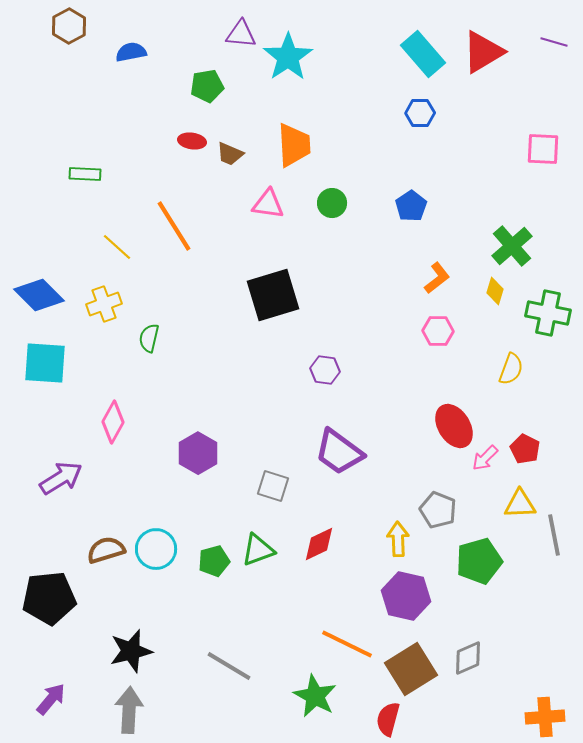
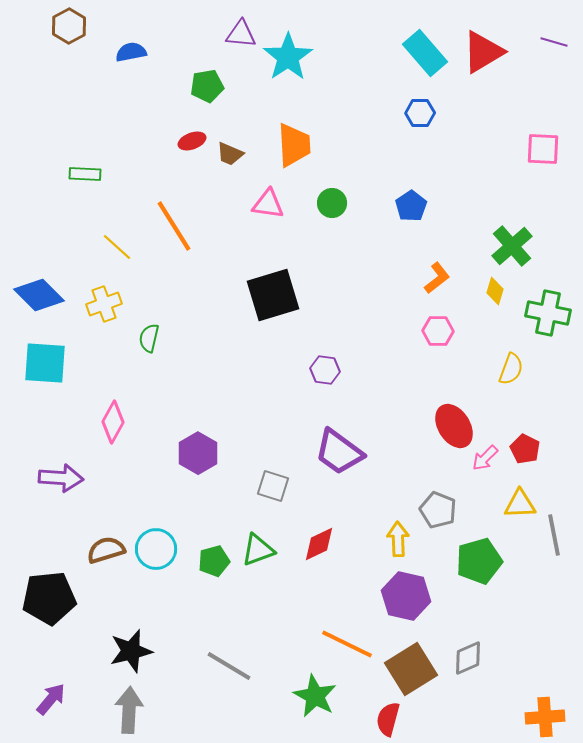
cyan rectangle at (423, 54): moved 2 px right, 1 px up
red ellipse at (192, 141): rotated 28 degrees counterclockwise
purple arrow at (61, 478): rotated 36 degrees clockwise
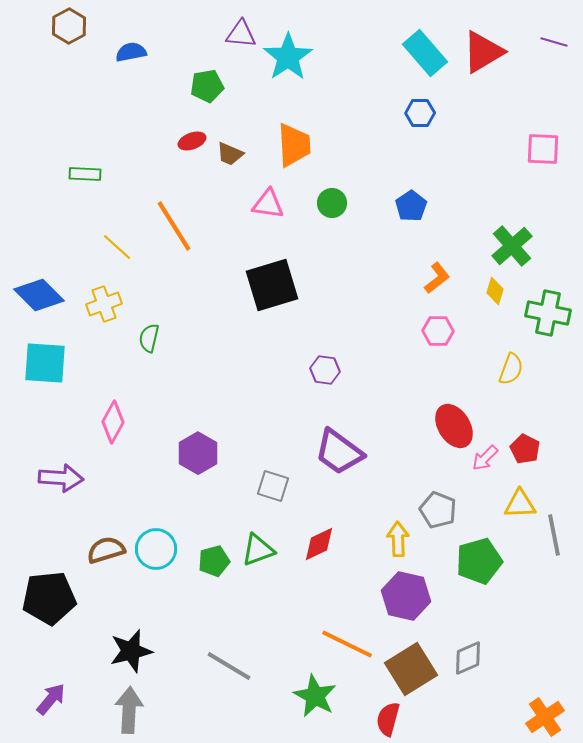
black square at (273, 295): moved 1 px left, 10 px up
orange cross at (545, 717): rotated 30 degrees counterclockwise
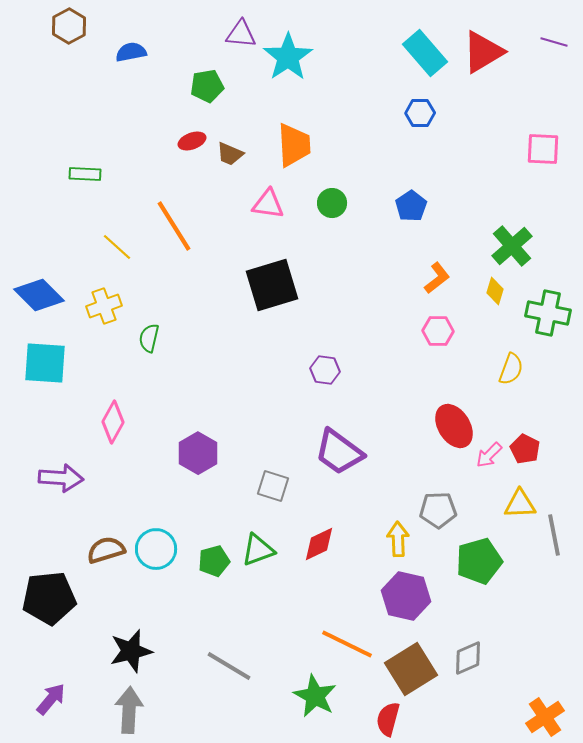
yellow cross at (104, 304): moved 2 px down
pink arrow at (485, 458): moved 4 px right, 3 px up
gray pentagon at (438, 510): rotated 24 degrees counterclockwise
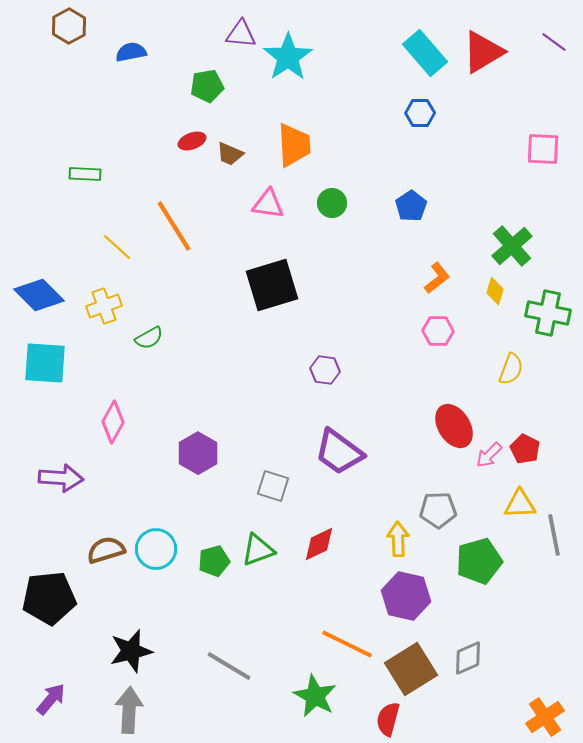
purple line at (554, 42): rotated 20 degrees clockwise
green semicircle at (149, 338): rotated 132 degrees counterclockwise
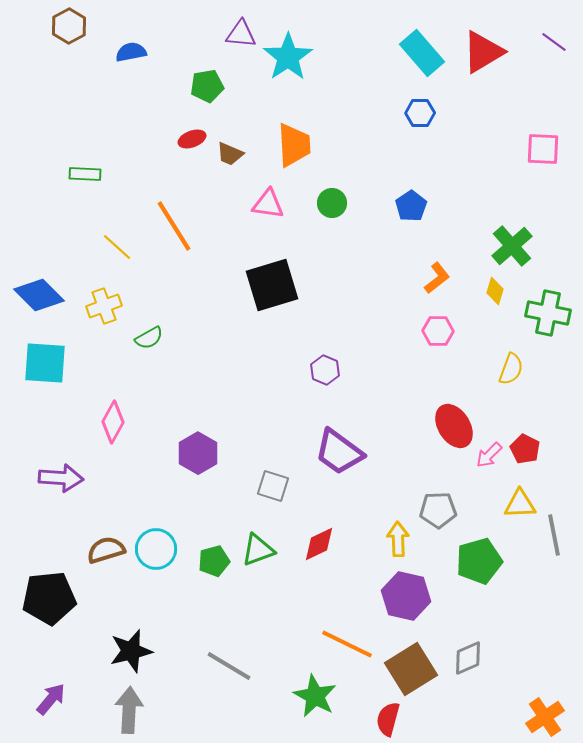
cyan rectangle at (425, 53): moved 3 px left
red ellipse at (192, 141): moved 2 px up
purple hexagon at (325, 370): rotated 16 degrees clockwise
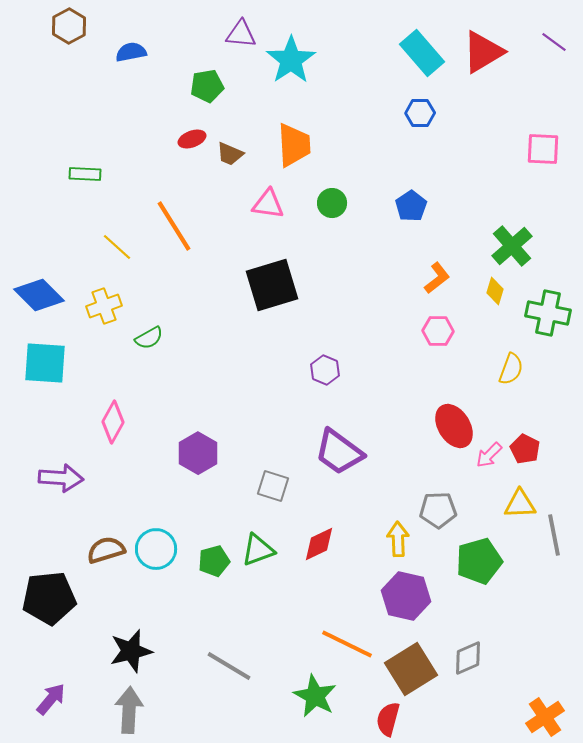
cyan star at (288, 57): moved 3 px right, 3 px down
